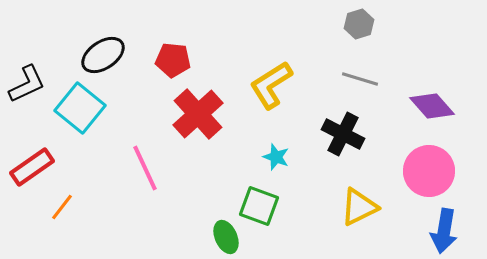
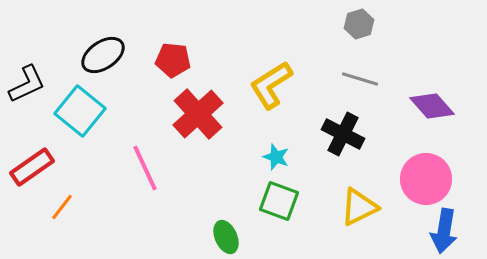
cyan square: moved 3 px down
pink circle: moved 3 px left, 8 px down
green square: moved 20 px right, 5 px up
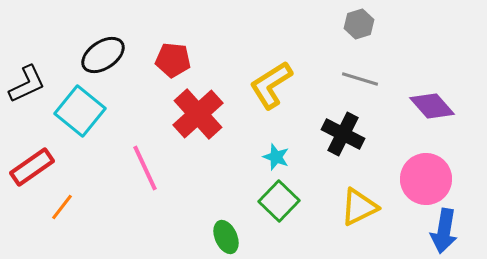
green square: rotated 24 degrees clockwise
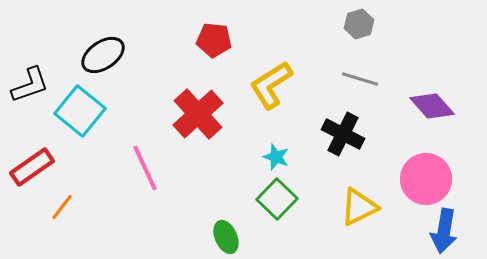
red pentagon: moved 41 px right, 20 px up
black L-shape: moved 3 px right, 1 px down; rotated 6 degrees clockwise
green square: moved 2 px left, 2 px up
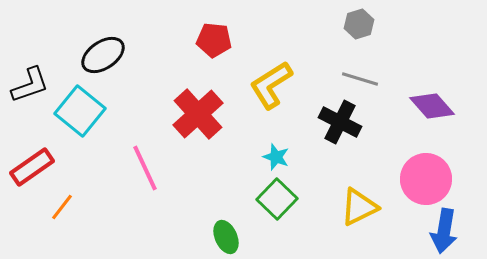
black cross: moved 3 px left, 12 px up
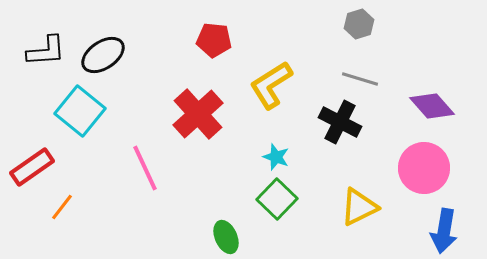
black L-shape: moved 16 px right, 34 px up; rotated 15 degrees clockwise
pink circle: moved 2 px left, 11 px up
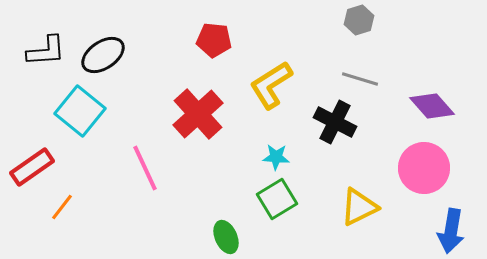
gray hexagon: moved 4 px up
black cross: moved 5 px left
cyan star: rotated 16 degrees counterclockwise
green square: rotated 15 degrees clockwise
blue arrow: moved 7 px right
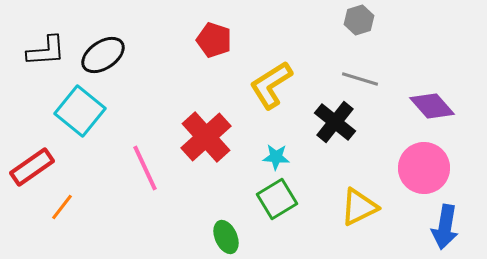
red pentagon: rotated 12 degrees clockwise
red cross: moved 8 px right, 23 px down
black cross: rotated 12 degrees clockwise
blue arrow: moved 6 px left, 4 px up
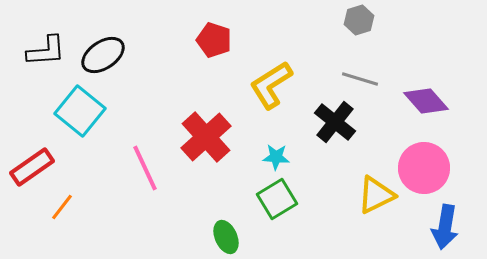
purple diamond: moved 6 px left, 5 px up
yellow triangle: moved 17 px right, 12 px up
